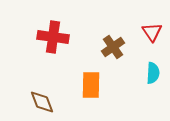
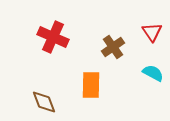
red cross: rotated 16 degrees clockwise
cyan semicircle: rotated 65 degrees counterclockwise
brown diamond: moved 2 px right
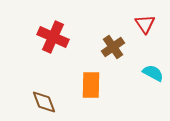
red triangle: moved 7 px left, 8 px up
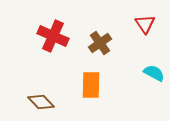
red cross: moved 1 px up
brown cross: moved 13 px left, 4 px up
cyan semicircle: moved 1 px right
brown diamond: moved 3 px left; rotated 24 degrees counterclockwise
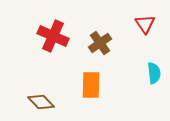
cyan semicircle: rotated 55 degrees clockwise
